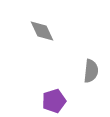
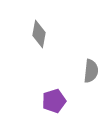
gray diamond: moved 3 px left, 3 px down; rotated 36 degrees clockwise
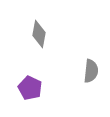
purple pentagon: moved 24 px left, 13 px up; rotated 30 degrees counterclockwise
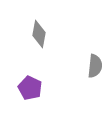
gray semicircle: moved 4 px right, 5 px up
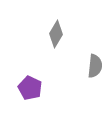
gray diamond: moved 17 px right; rotated 20 degrees clockwise
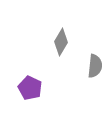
gray diamond: moved 5 px right, 8 px down
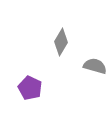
gray semicircle: rotated 80 degrees counterclockwise
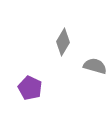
gray diamond: moved 2 px right
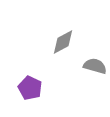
gray diamond: rotated 32 degrees clockwise
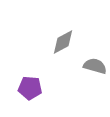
purple pentagon: rotated 20 degrees counterclockwise
